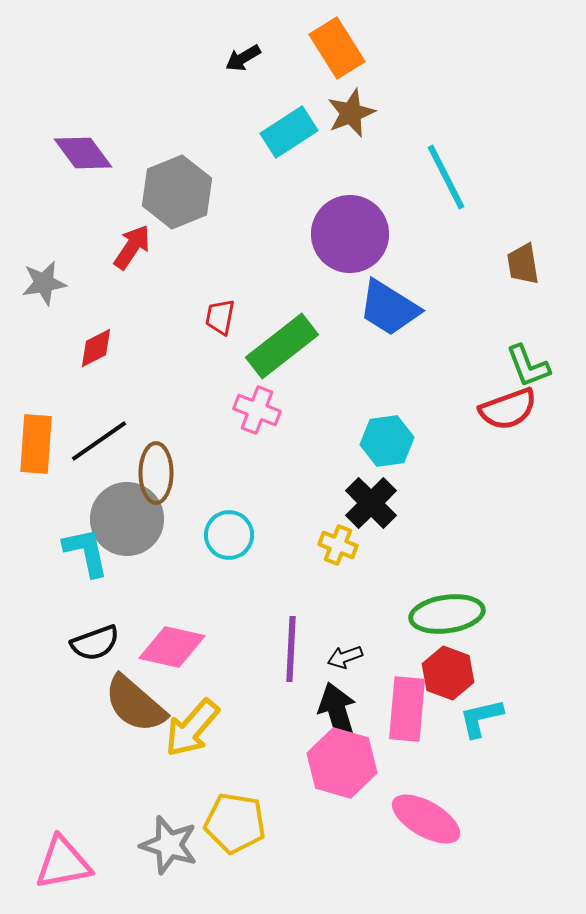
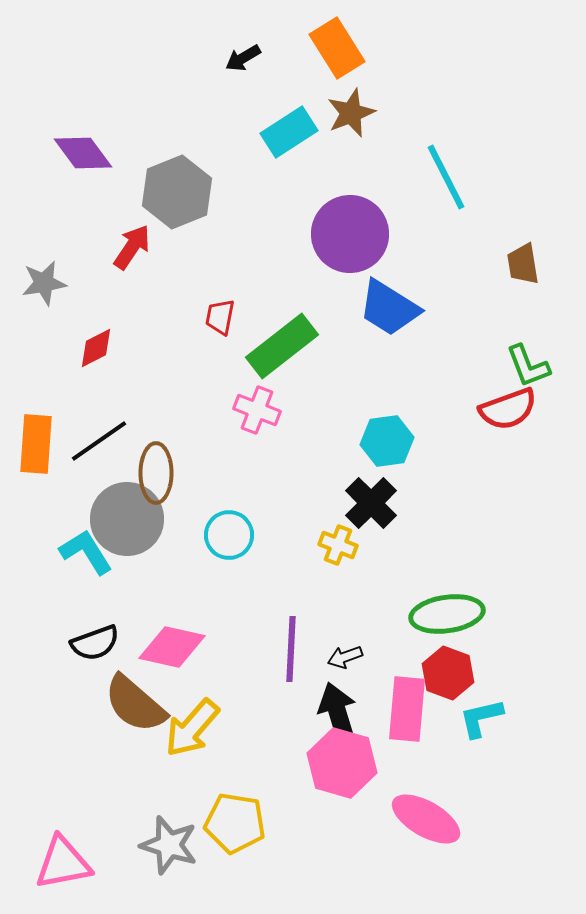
cyan L-shape at (86, 552): rotated 20 degrees counterclockwise
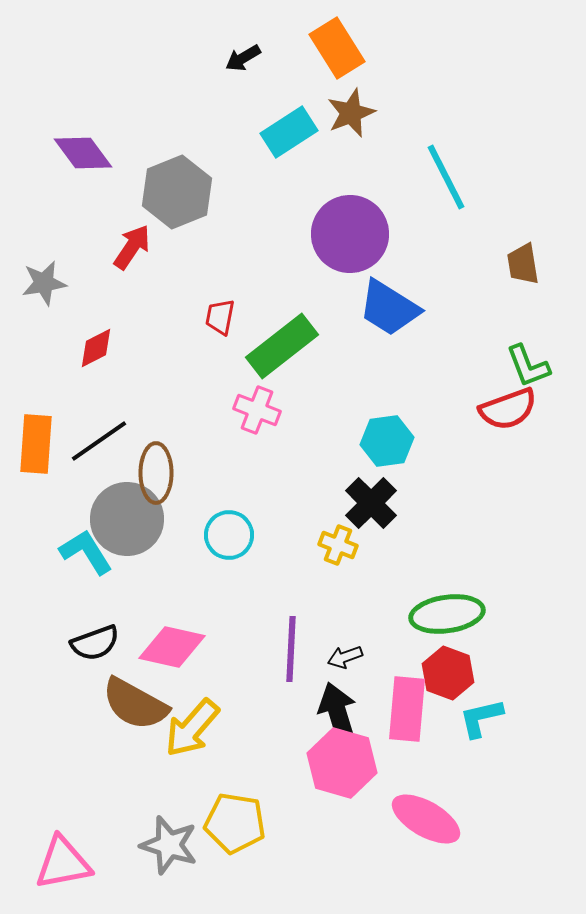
brown semicircle at (135, 704): rotated 12 degrees counterclockwise
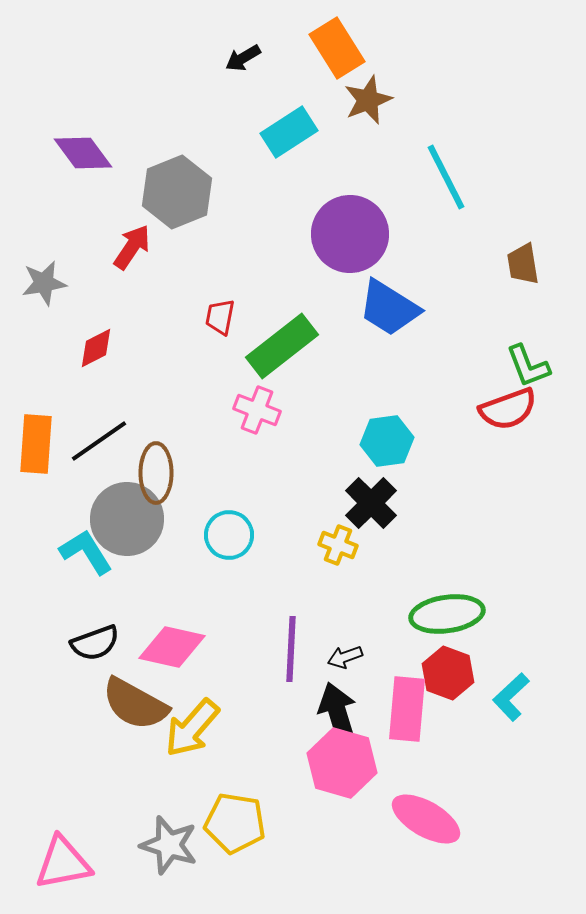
brown star at (351, 113): moved 17 px right, 13 px up
cyan L-shape at (481, 718): moved 30 px right, 21 px up; rotated 30 degrees counterclockwise
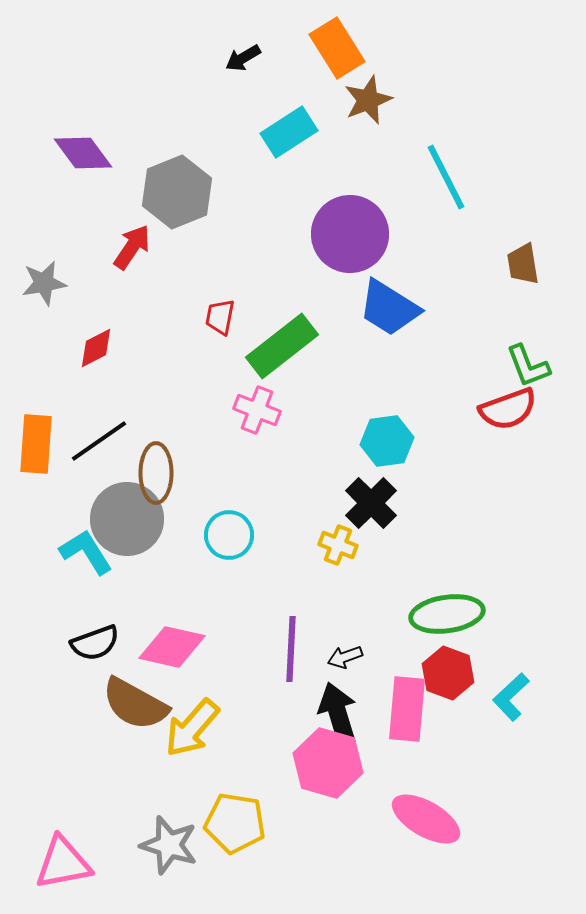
pink hexagon at (342, 763): moved 14 px left
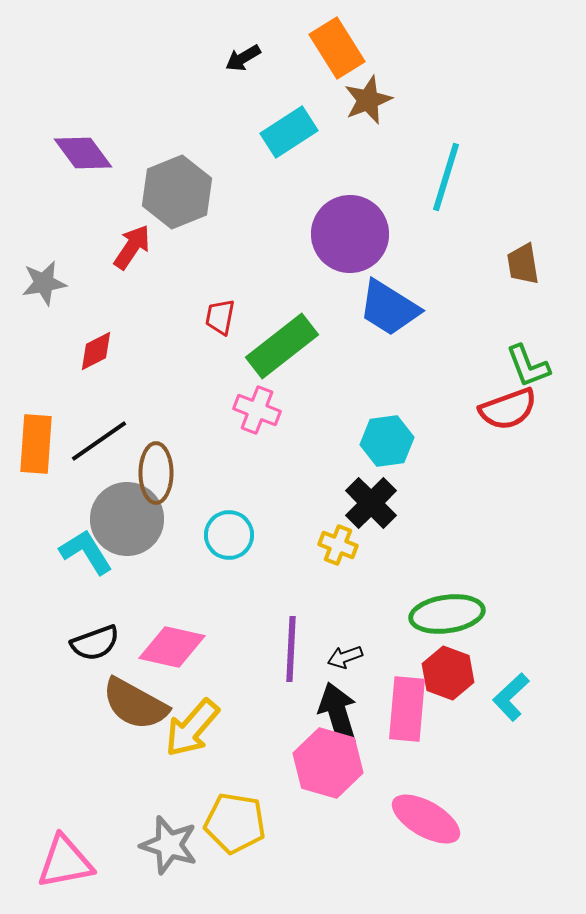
cyan line at (446, 177): rotated 44 degrees clockwise
red diamond at (96, 348): moved 3 px down
pink triangle at (63, 863): moved 2 px right, 1 px up
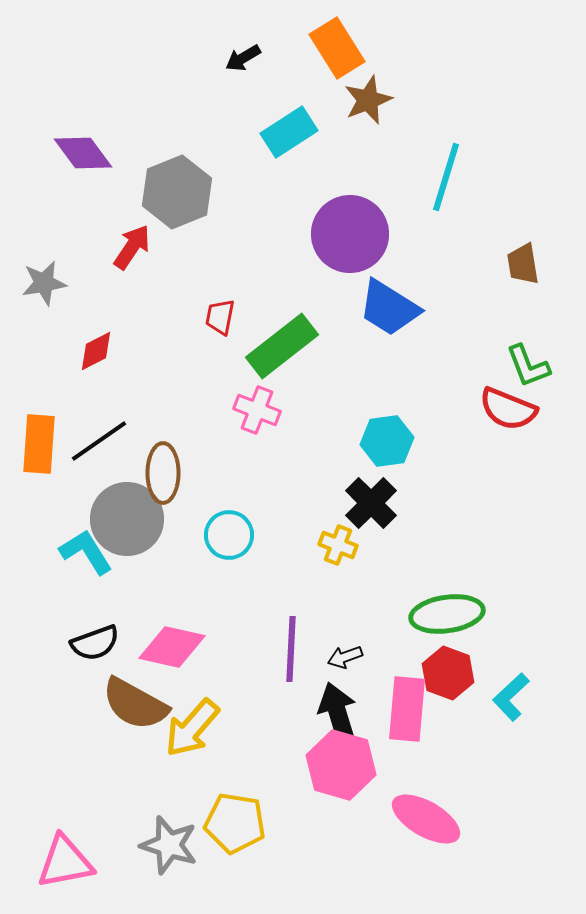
red semicircle at (508, 409): rotated 42 degrees clockwise
orange rectangle at (36, 444): moved 3 px right
brown ellipse at (156, 473): moved 7 px right
pink hexagon at (328, 763): moved 13 px right, 2 px down
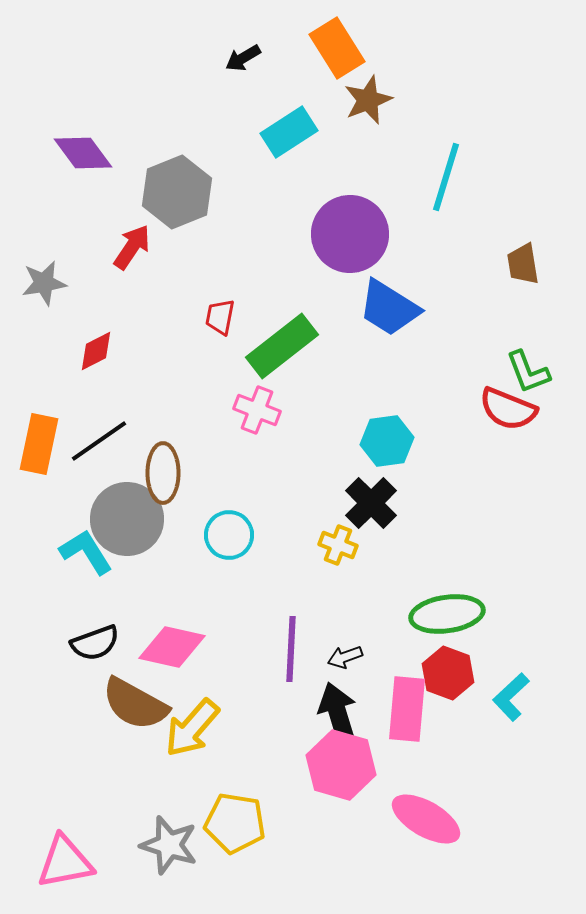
green L-shape at (528, 366): moved 6 px down
orange rectangle at (39, 444): rotated 8 degrees clockwise
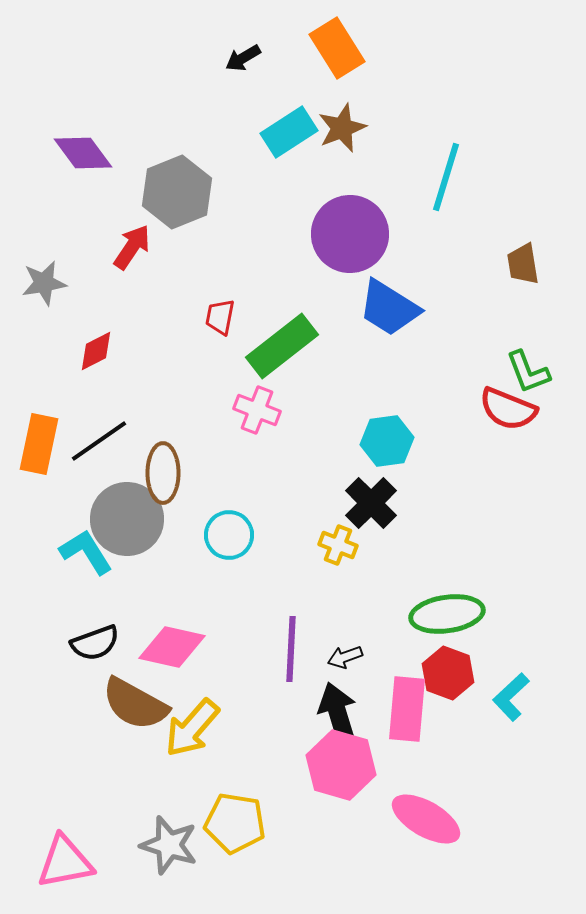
brown star at (368, 100): moved 26 px left, 28 px down
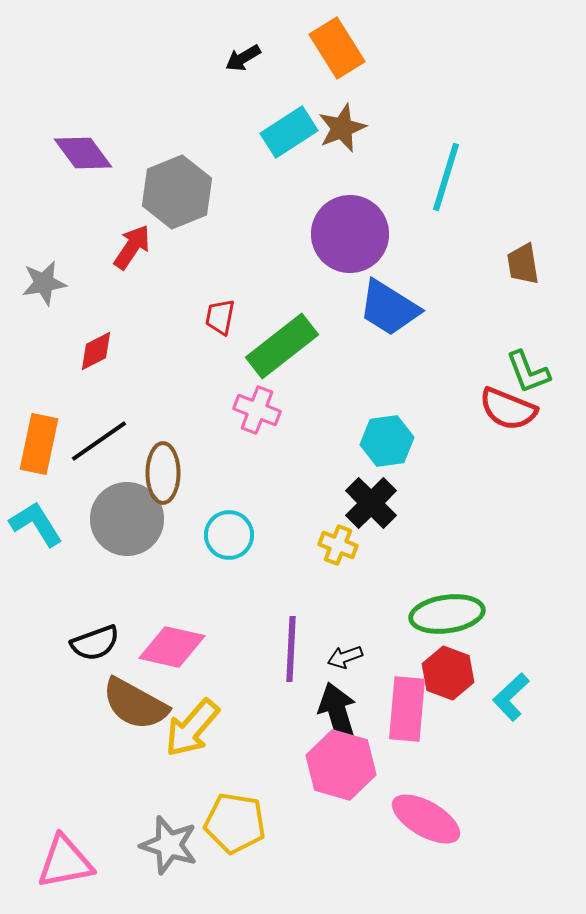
cyan L-shape at (86, 552): moved 50 px left, 28 px up
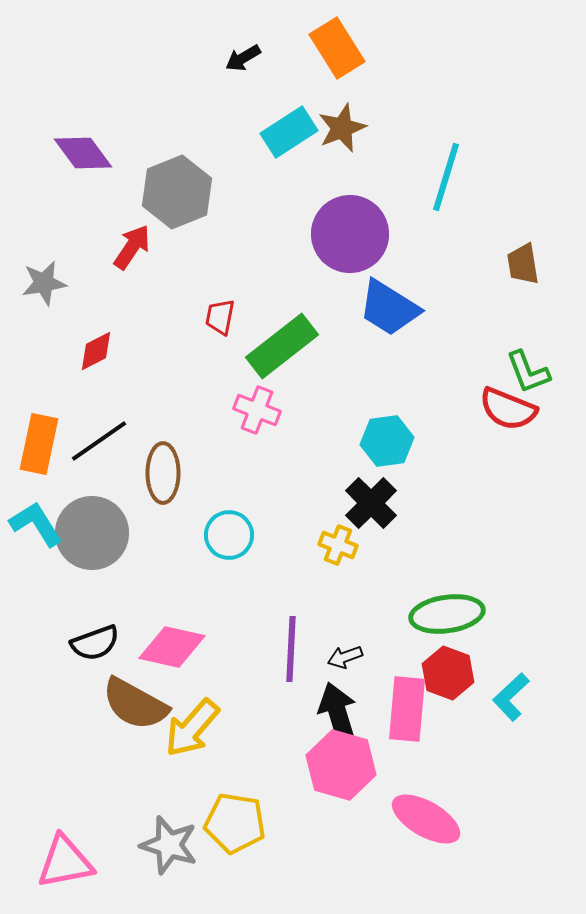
gray circle at (127, 519): moved 35 px left, 14 px down
